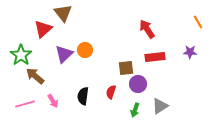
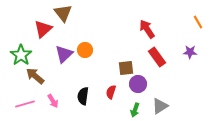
red rectangle: moved 2 px right; rotated 60 degrees clockwise
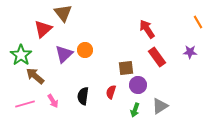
purple circle: moved 1 px down
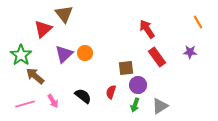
brown triangle: moved 1 px right, 1 px down
orange circle: moved 3 px down
black semicircle: rotated 120 degrees clockwise
green arrow: moved 5 px up
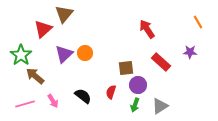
brown triangle: rotated 18 degrees clockwise
red rectangle: moved 4 px right, 5 px down; rotated 12 degrees counterclockwise
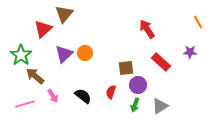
pink arrow: moved 5 px up
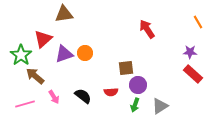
brown triangle: rotated 42 degrees clockwise
red triangle: moved 10 px down
purple triangle: rotated 24 degrees clockwise
red rectangle: moved 32 px right, 12 px down
red semicircle: rotated 112 degrees counterclockwise
pink arrow: moved 1 px right, 1 px down
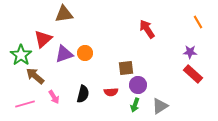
black semicircle: moved 2 px up; rotated 66 degrees clockwise
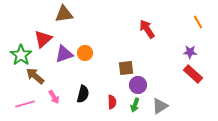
red semicircle: moved 1 px right, 10 px down; rotated 88 degrees counterclockwise
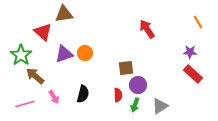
red triangle: moved 7 px up; rotated 36 degrees counterclockwise
red semicircle: moved 6 px right, 7 px up
